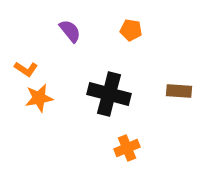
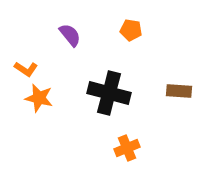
purple semicircle: moved 4 px down
black cross: moved 1 px up
orange star: rotated 24 degrees clockwise
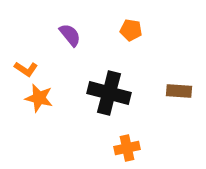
orange cross: rotated 10 degrees clockwise
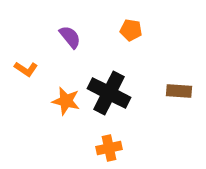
purple semicircle: moved 2 px down
black cross: rotated 12 degrees clockwise
orange star: moved 27 px right, 3 px down
orange cross: moved 18 px left
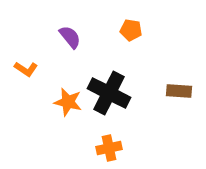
orange star: moved 2 px right, 1 px down
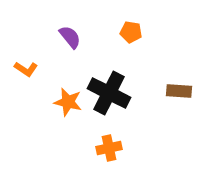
orange pentagon: moved 2 px down
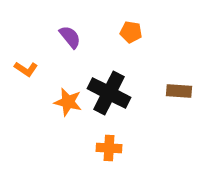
orange cross: rotated 15 degrees clockwise
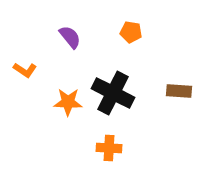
orange L-shape: moved 1 px left, 1 px down
black cross: moved 4 px right
orange star: rotated 12 degrees counterclockwise
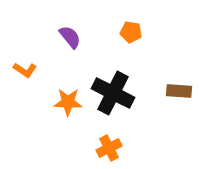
orange cross: rotated 30 degrees counterclockwise
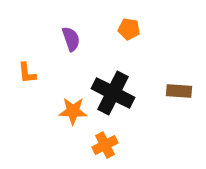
orange pentagon: moved 2 px left, 3 px up
purple semicircle: moved 1 px right, 2 px down; rotated 20 degrees clockwise
orange L-shape: moved 2 px right, 3 px down; rotated 50 degrees clockwise
orange star: moved 5 px right, 9 px down
orange cross: moved 4 px left, 3 px up
